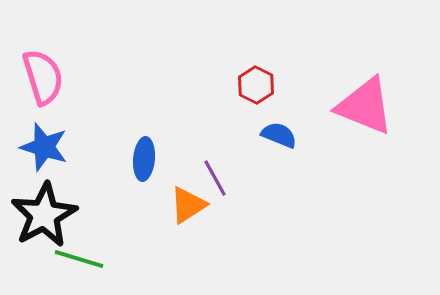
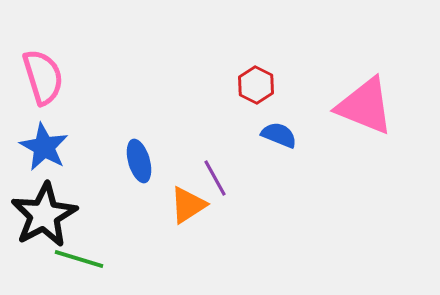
blue star: rotated 12 degrees clockwise
blue ellipse: moved 5 px left, 2 px down; rotated 21 degrees counterclockwise
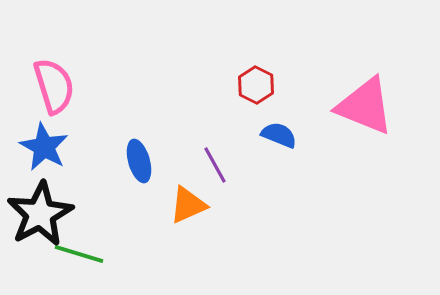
pink semicircle: moved 11 px right, 9 px down
purple line: moved 13 px up
orange triangle: rotated 9 degrees clockwise
black star: moved 4 px left, 1 px up
green line: moved 5 px up
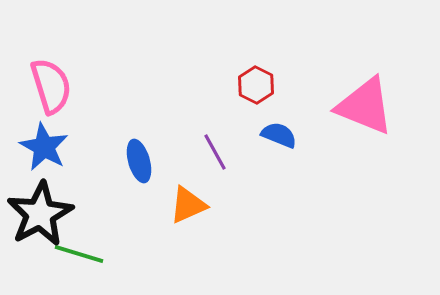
pink semicircle: moved 3 px left
purple line: moved 13 px up
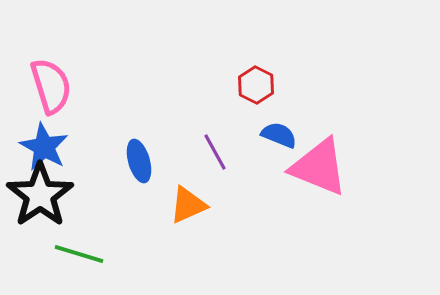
pink triangle: moved 46 px left, 61 px down
black star: moved 19 px up; rotated 6 degrees counterclockwise
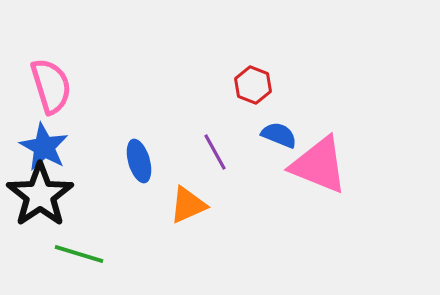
red hexagon: moved 3 px left; rotated 6 degrees counterclockwise
pink triangle: moved 2 px up
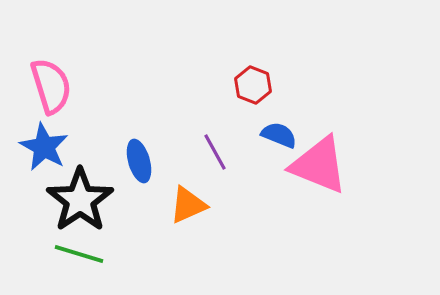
black star: moved 40 px right, 5 px down
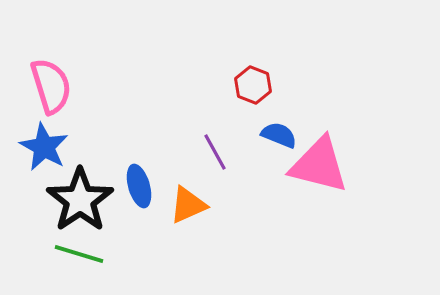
blue ellipse: moved 25 px down
pink triangle: rotated 8 degrees counterclockwise
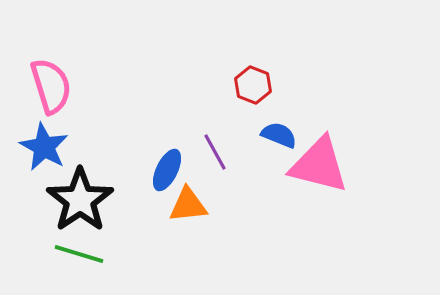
blue ellipse: moved 28 px right, 16 px up; rotated 42 degrees clockwise
orange triangle: rotated 18 degrees clockwise
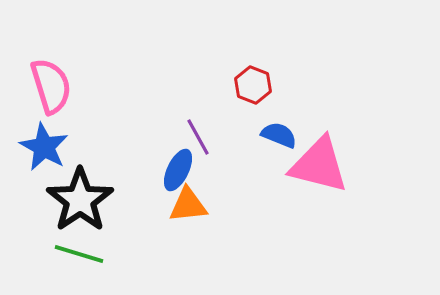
purple line: moved 17 px left, 15 px up
blue ellipse: moved 11 px right
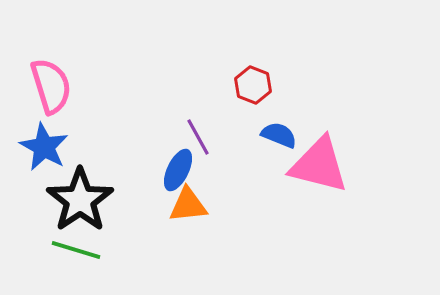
green line: moved 3 px left, 4 px up
